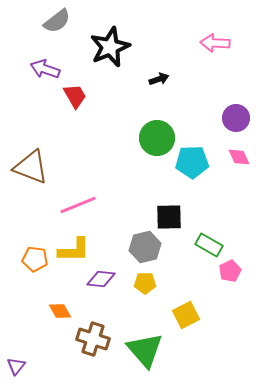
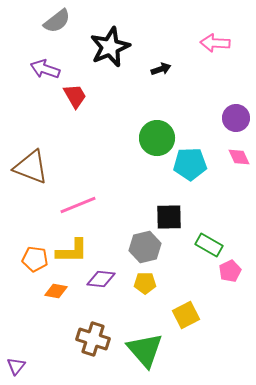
black arrow: moved 2 px right, 10 px up
cyan pentagon: moved 2 px left, 2 px down
yellow L-shape: moved 2 px left, 1 px down
orange diamond: moved 4 px left, 20 px up; rotated 50 degrees counterclockwise
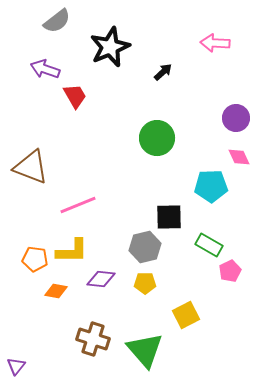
black arrow: moved 2 px right, 3 px down; rotated 24 degrees counterclockwise
cyan pentagon: moved 21 px right, 22 px down
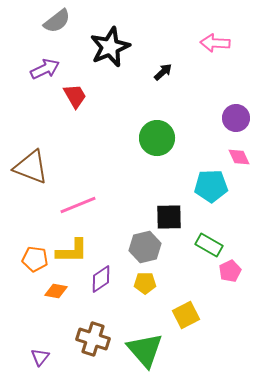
purple arrow: rotated 136 degrees clockwise
purple diamond: rotated 40 degrees counterclockwise
purple triangle: moved 24 px right, 9 px up
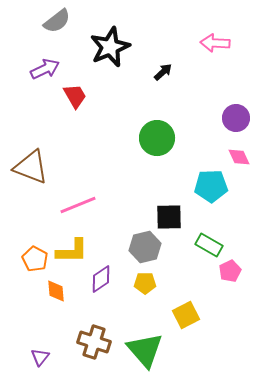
orange pentagon: rotated 20 degrees clockwise
orange diamond: rotated 75 degrees clockwise
brown cross: moved 1 px right, 3 px down
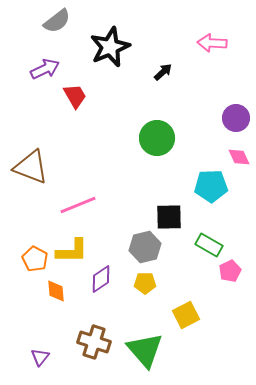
pink arrow: moved 3 px left
